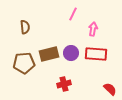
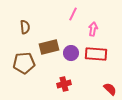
brown rectangle: moved 7 px up
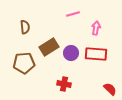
pink line: rotated 48 degrees clockwise
pink arrow: moved 3 px right, 1 px up
brown rectangle: rotated 18 degrees counterclockwise
red cross: rotated 24 degrees clockwise
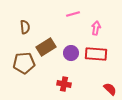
brown rectangle: moved 3 px left
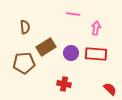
pink line: rotated 24 degrees clockwise
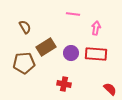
brown semicircle: rotated 24 degrees counterclockwise
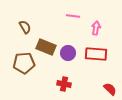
pink line: moved 2 px down
brown rectangle: rotated 54 degrees clockwise
purple circle: moved 3 px left
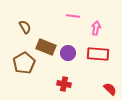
red rectangle: moved 2 px right
brown pentagon: rotated 25 degrees counterclockwise
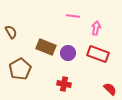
brown semicircle: moved 14 px left, 5 px down
red rectangle: rotated 15 degrees clockwise
brown pentagon: moved 4 px left, 6 px down
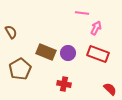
pink line: moved 9 px right, 3 px up
pink arrow: rotated 16 degrees clockwise
brown rectangle: moved 5 px down
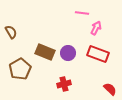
brown rectangle: moved 1 px left
red cross: rotated 24 degrees counterclockwise
